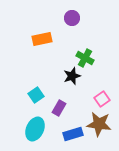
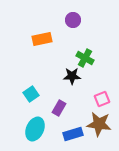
purple circle: moved 1 px right, 2 px down
black star: rotated 18 degrees clockwise
cyan square: moved 5 px left, 1 px up
pink square: rotated 14 degrees clockwise
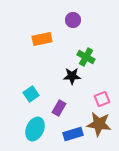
green cross: moved 1 px right, 1 px up
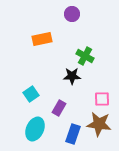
purple circle: moved 1 px left, 6 px up
green cross: moved 1 px left, 1 px up
pink square: rotated 21 degrees clockwise
blue rectangle: rotated 54 degrees counterclockwise
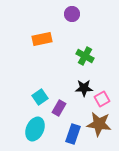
black star: moved 12 px right, 12 px down
cyan square: moved 9 px right, 3 px down
pink square: rotated 28 degrees counterclockwise
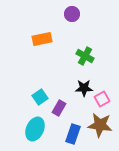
brown star: moved 1 px right, 1 px down
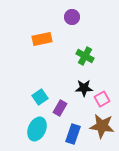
purple circle: moved 3 px down
purple rectangle: moved 1 px right
brown star: moved 2 px right, 1 px down
cyan ellipse: moved 2 px right
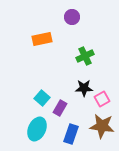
green cross: rotated 36 degrees clockwise
cyan square: moved 2 px right, 1 px down; rotated 14 degrees counterclockwise
blue rectangle: moved 2 px left
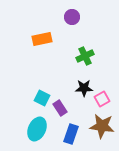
cyan square: rotated 14 degrees counterclockwise
purple rectangle: rotated 63 degrees counterclockwise
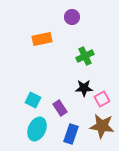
cyan square: moved 9 px left, 2 px down
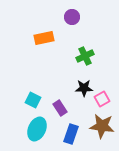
orange rectangle: moved 2 px right, 1 px up
